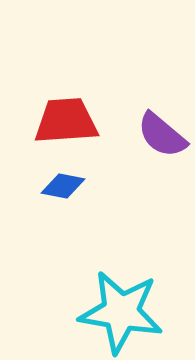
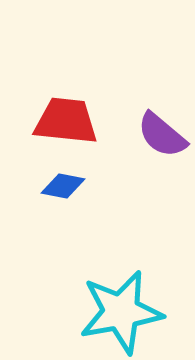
red trapezoid: rotated 10 degrees clockwise
cyan star: rotated 20 degrees counterclockwise
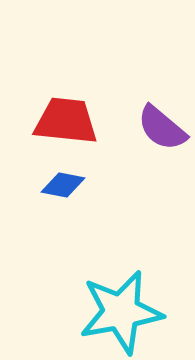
purple semicircle: moved 7 px up
blue diamond: moved 1 px up
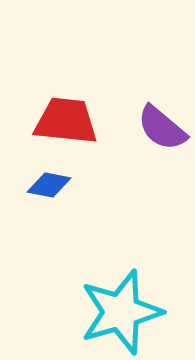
blue diamond: moved 14 px left
cyan star: rotated 6 degrees counterclockwise
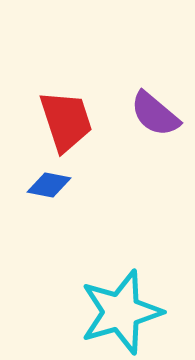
red trapezoid: rotated 66 degrees clockwise
purple semicircle: moved 7 px left, 14 px up
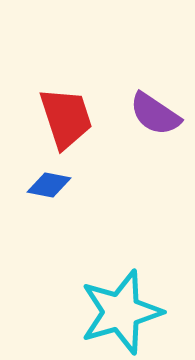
purple semicircle: rotated 6 degrees counterclockwise
red trapezoid: moved 3 px up
